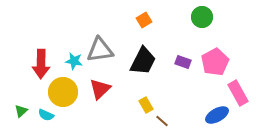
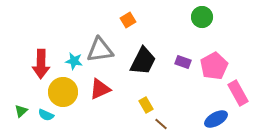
orange square: moved 16 px left
pink pentagon: moved 1 px left, 4 px down
red triangle: rotated 20 degrees clockwise
blue ellipse: moved 1 px left, 4 px down
brown line: moved 1 px left, 3 px down
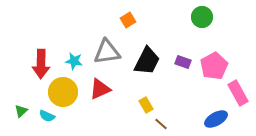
gray triangle: moved 7 px right, 2 px down
black trapezoid: moved 4 px right
cyan semicircle: moved 1 px right, 1 px down
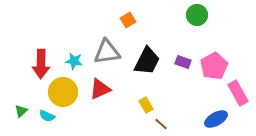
green circle: moved 5 px left, 2 px up
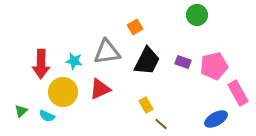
orange square: moved 7 px right, 7 px down
pink pentagon: rotated 16 degrees clockwise
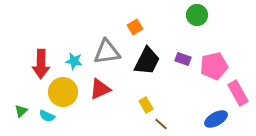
purple rectangle: moved 3 px up
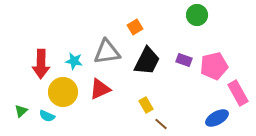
purple rectangle: moved 1 px right, 1 px down
blue ellipse: moved 1 px right, 1 px up
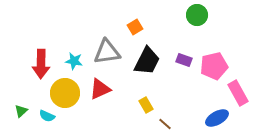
yellow circle: moved 2 px right, 1 px down
brown line: moved 4 px right
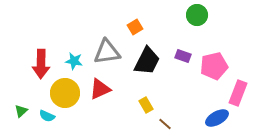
purple rectangle: moved 1 px left, 4 px up
pink rectangle: rotated 50 degrees clockwise
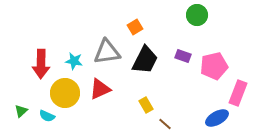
black trapezoid: moved 2 px left, 1 px up
